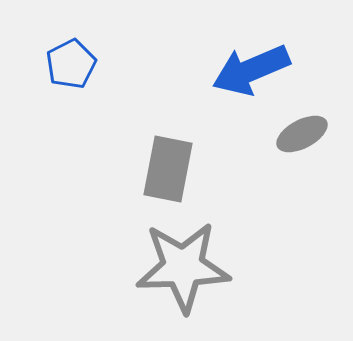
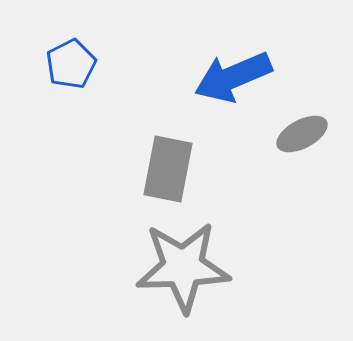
blue arrow: moved 18 px left, 7 px down
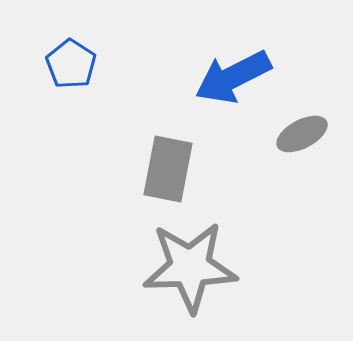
blue pentagon: rotated 12 degrees counterclockwise
blue arrow: rotated 4 degrees counterclockwise
gray star: moved 7 px right
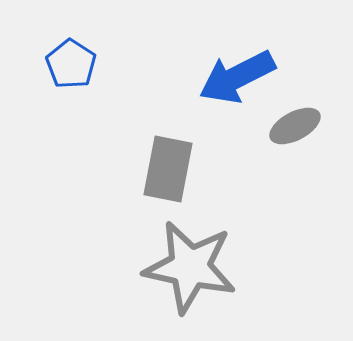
blue arrow: moved 4 px right
gray ellipse: moved 7 px left, 8 px up
gray star: rotated 14 degrees clockwise
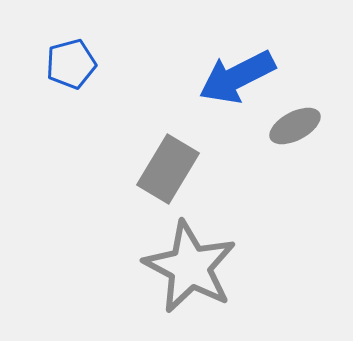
blue pentagon: rotated 24 degrees clockwise
gray rectangle: rotated 20 degrees clockwise
gray star: rotated 16 degrees clockwise
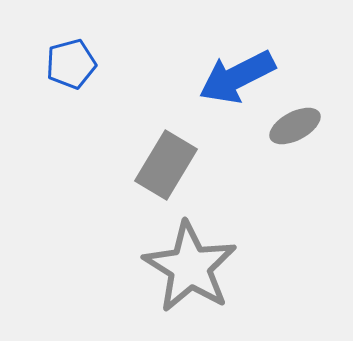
gray rectangle: moved 2 px left, 4 px up
gray star: rotated 4 degrees clockwise
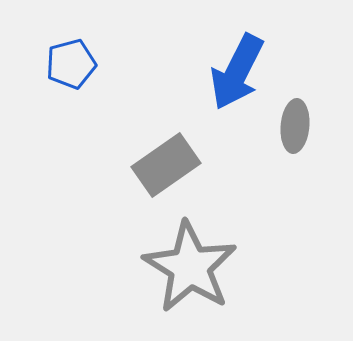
blue arrow: moved 5 px up; rotated 36 degrees counterclockwise
gray ellipse: rotated 57 degrees counterclockwise
gray rectangle: rotated 24 degrees clockwise
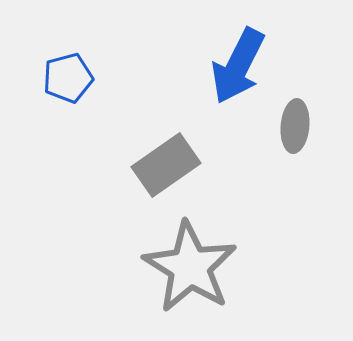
blue pentagon: moved 3 px left, 14 px down
blue arrow: moved 1 px right, 6 px up
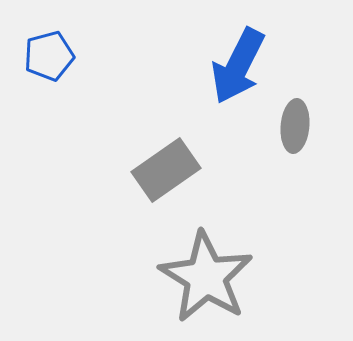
blue pentagon: moved 19 px left, 22 px up
gray rectangle: moved 5 px down
gray star: moved 16 px right, 10 px down
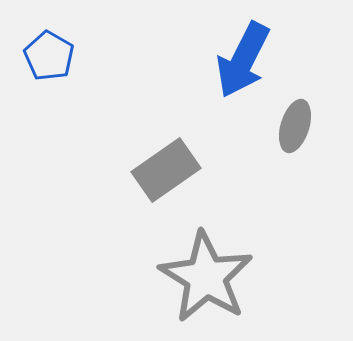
blue pentagon: rotated 27 degrees counterclockwise
blue arrow: moved 5 px right, 6 px up
gray ellipse: rotated 12 degrees clockwise
